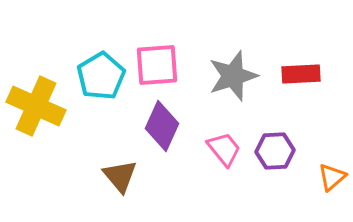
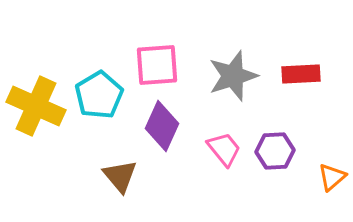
cyan pentagon: moved 2 px left, 19 px down
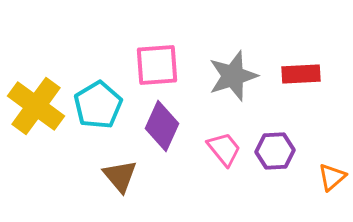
cyan pentagon: moved 1 px left, 10 px down
yellow cross: rotated 12 degrees clockwise
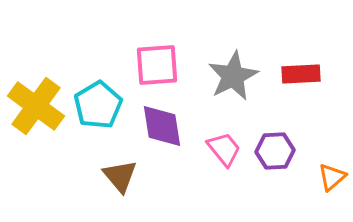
gray star: rotated 9 degrees counterclockwise
purple diamond: rotated 33 degrees counterclockwise
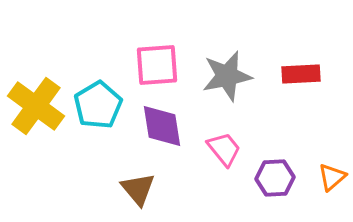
gray star: moved 6 px left; rotated 15 degrees clockwise
purple hexagon: moved 27 px down
brown triangle: moved 18 px right, 13 px down
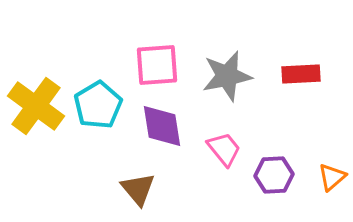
purple hexagon: moved 1 px left, 3 px up
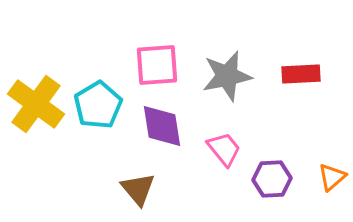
yellow cross: moved 2 px up
purple hexagon: moved 2 px left, 4 px down
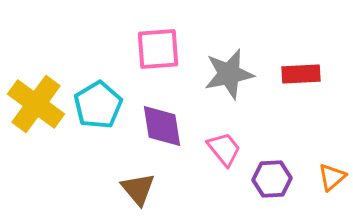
pink square: moved 1 px right, 16 px up
gray star: moved 2 px right, 2 px up
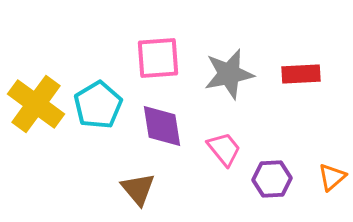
pink square: moved 9 px down
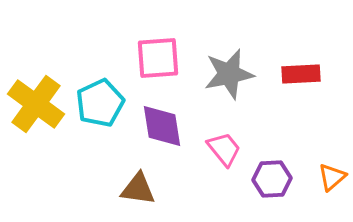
cyan pentagon: moved 2 px right, 2 px up; rotated 6 degrees clockwise
brown triangle: rotated 42 degrees counterclockwise
